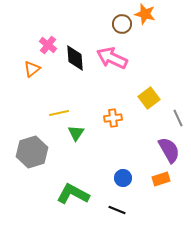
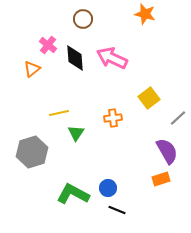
brown circle: moved 39 px left, 5 px up
gray line: rotated 72 degrees clockwise
purple semicircle: moved 2 px left, 1 px down
blue circle: moved 15 px left, 10 px down
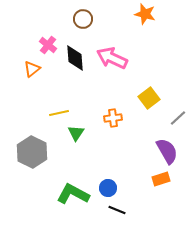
gray hexagon: rotated 16 degrees counterclockwise
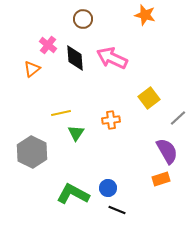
orange star: moved 1 px down
yellow line: moved 2 px right
orange cross: moved 2 px left, 2 px down
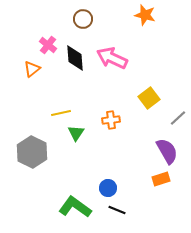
green L-shape: moved 2 px right, 13 px down; rotated 8 degrees clockwise
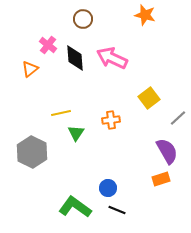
orange triangle: moved 2 px left
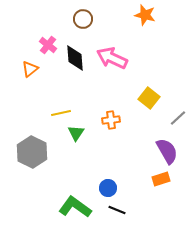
yellow square: rotated 15 degrees counterclockwise
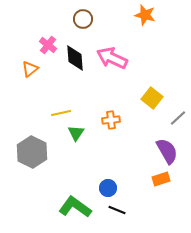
yellow square: moved 3 px right
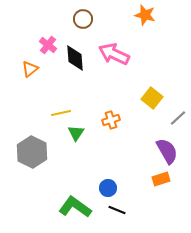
pink arrow: moved 2 px right, 4 px up
orange cross: rotated 12 degrees counterclockwise
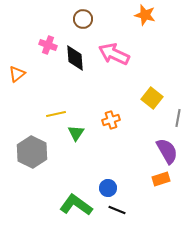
pink cross: rotated 18 degrees counterclockwise
orange triangle: moved 13 px left, 5 px down
yellow line: moved 5 px left, 1 px down
gray line: rotated 36 degrees counterclockwise
green L-shape: moved 1 px right, 2 px up
